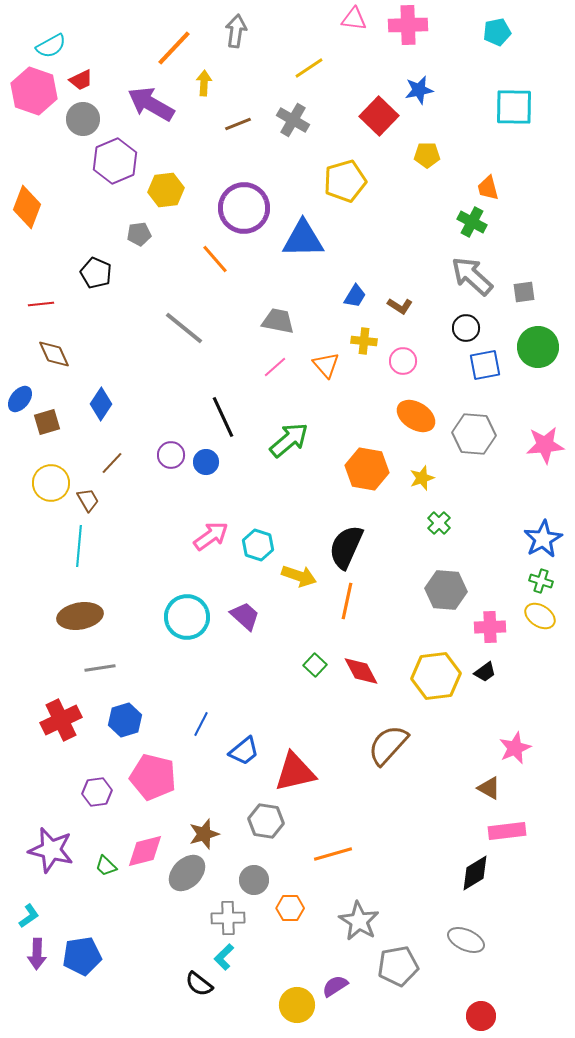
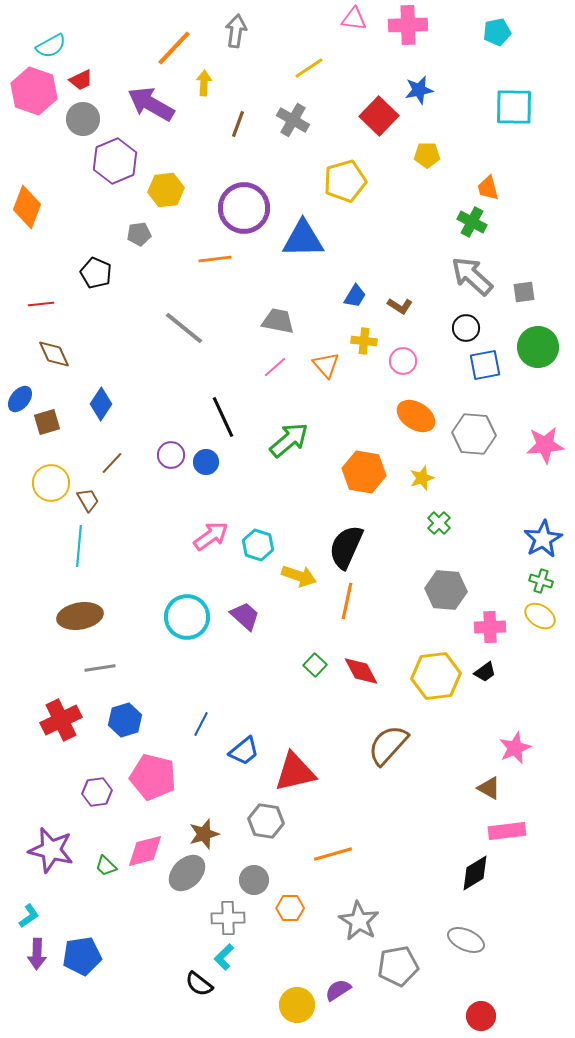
brown line at (238, 124): rotated 48 degrees counterclockwise
orange line at (215, 259): rotated 56 degrees counterclockwise
orange hexagon at (367, 469): moved 3 px left, 3 px down
purple semicircle at (335, 986): moved 3 px right, 4 px down
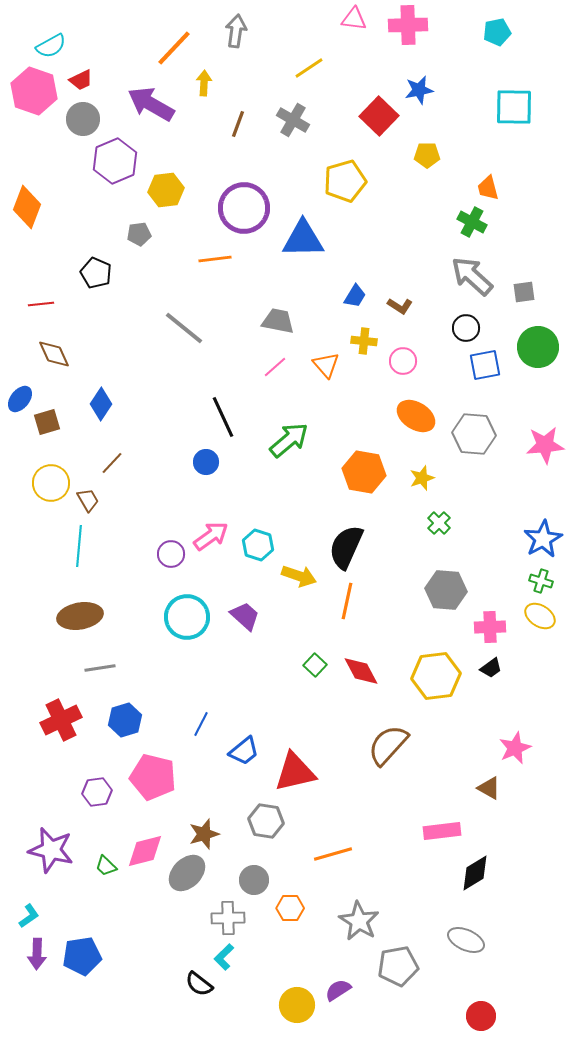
purple circle at (171, 455): moved 99 px down
black trapezoid at (485, 672): moved 6 px right, 4 px up
pink rectangle at (507, 831): moved 65 px left
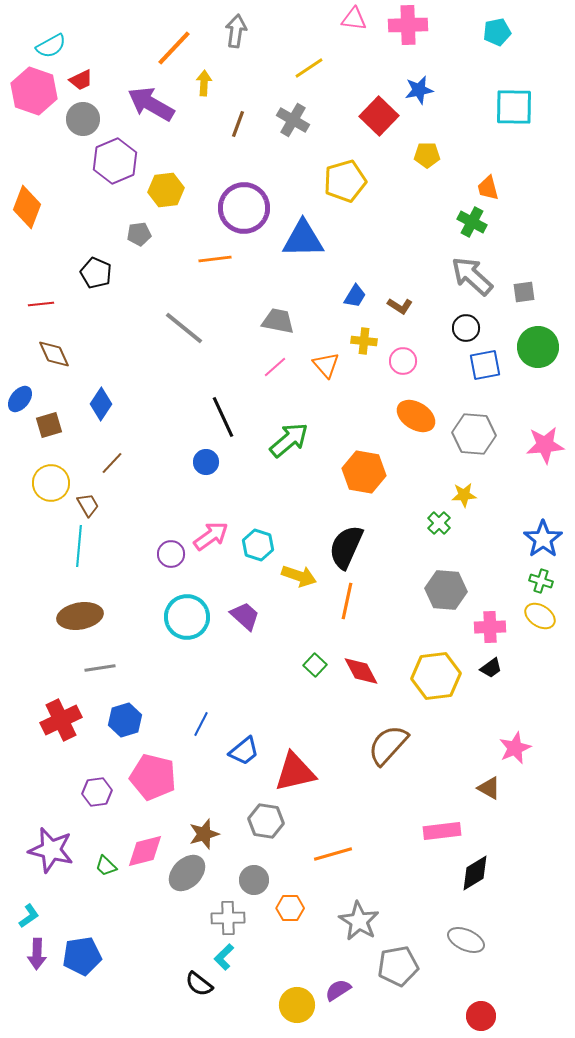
brown square at (47, 422): moved 2 px right, 3 px down
yellow star at (422, 478): moved 42 px right, 17 px down; rotated 15 degrees clockwise
brown trapezoid at (88, 500): moved 5 px down
blue star at (543, 539): rotated 6 degrees counterclockwise
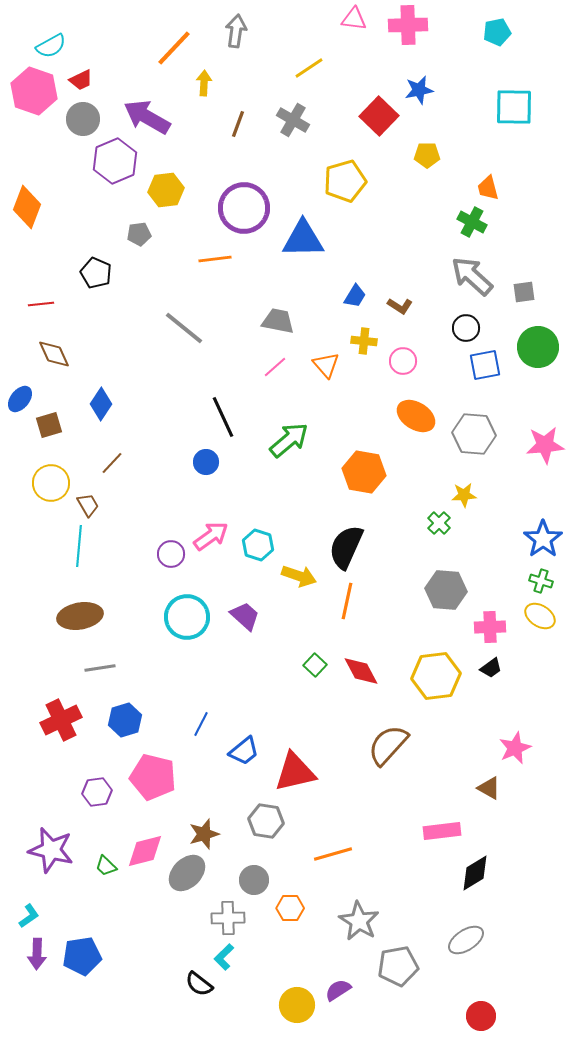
purple arrow at (151, 104): moved 4 px left, 13 px down
gray ellipse at (466, 940): rotated 57 degrees counterclockwise
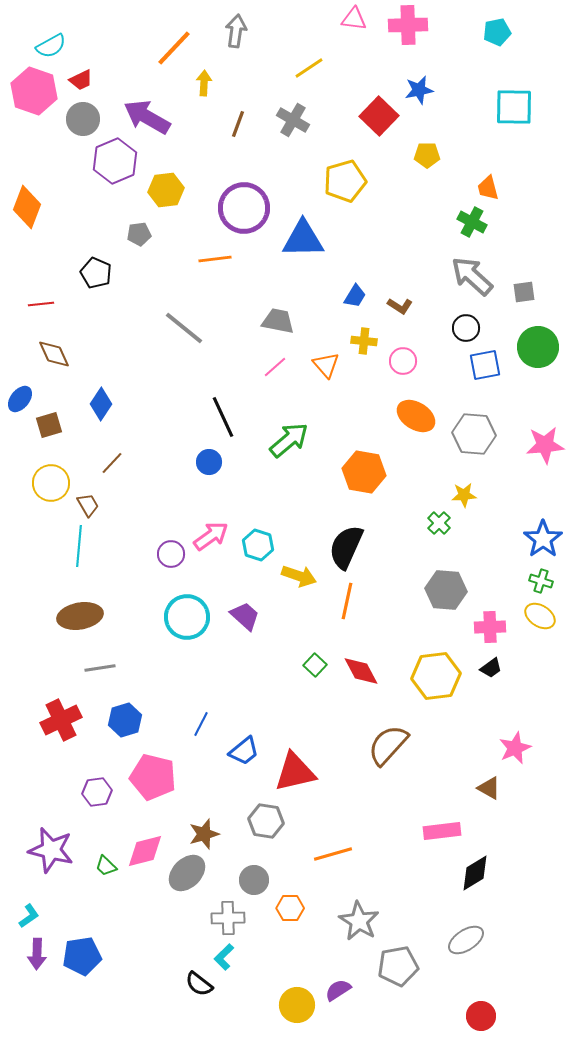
blue circle at (206, 462): moved 3 px right
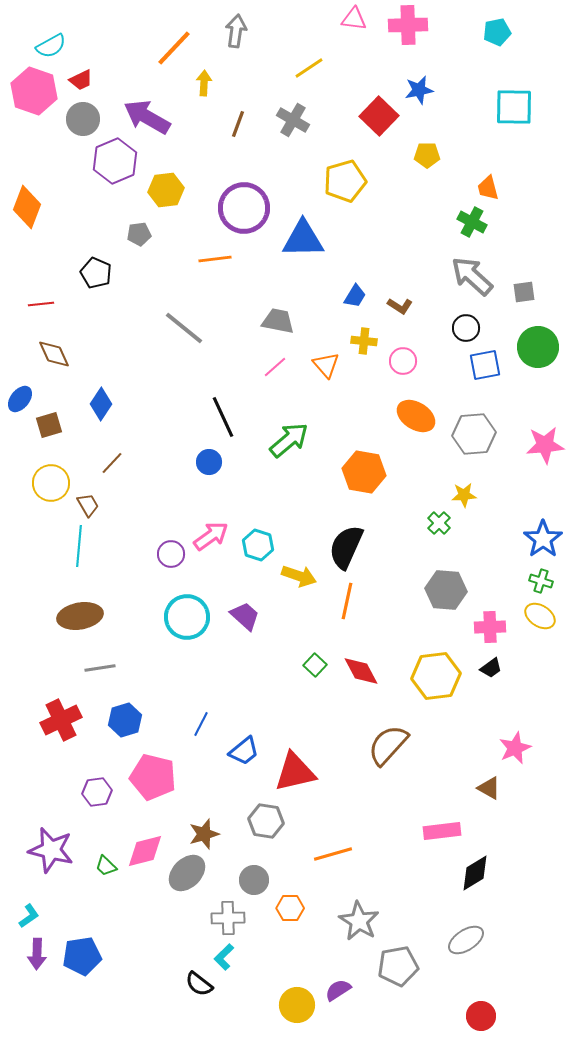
gray hexagon at (474, 434): rotated 9 degrees counterclockwise
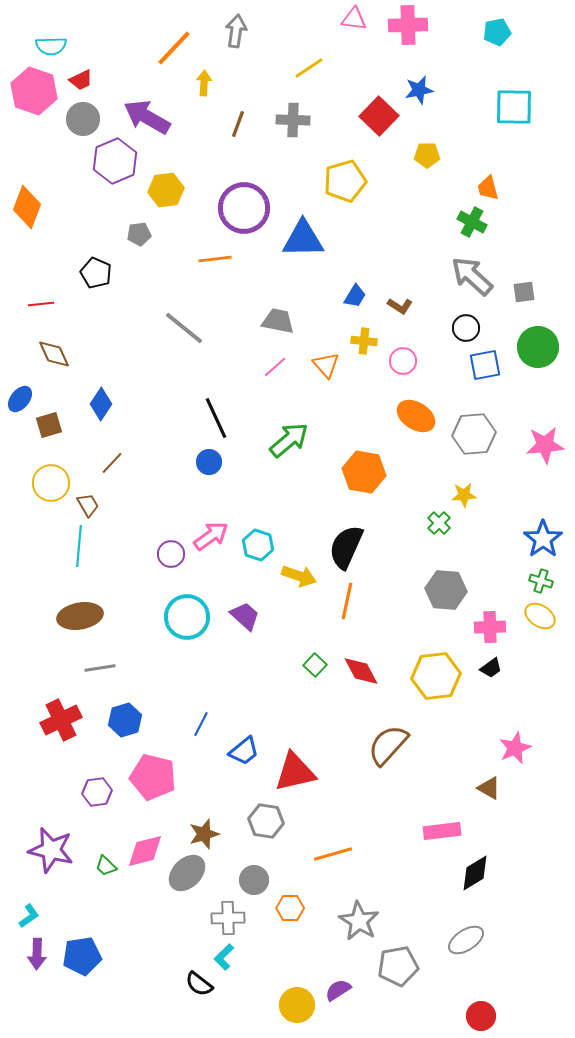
cyan semicircle at (51, 46): rotated 28 degrees clockwise
gray cross at (293, 120): rotated 28 degrees counterclockwise
black line at (223, 417): moved 7 px left, 1 px down
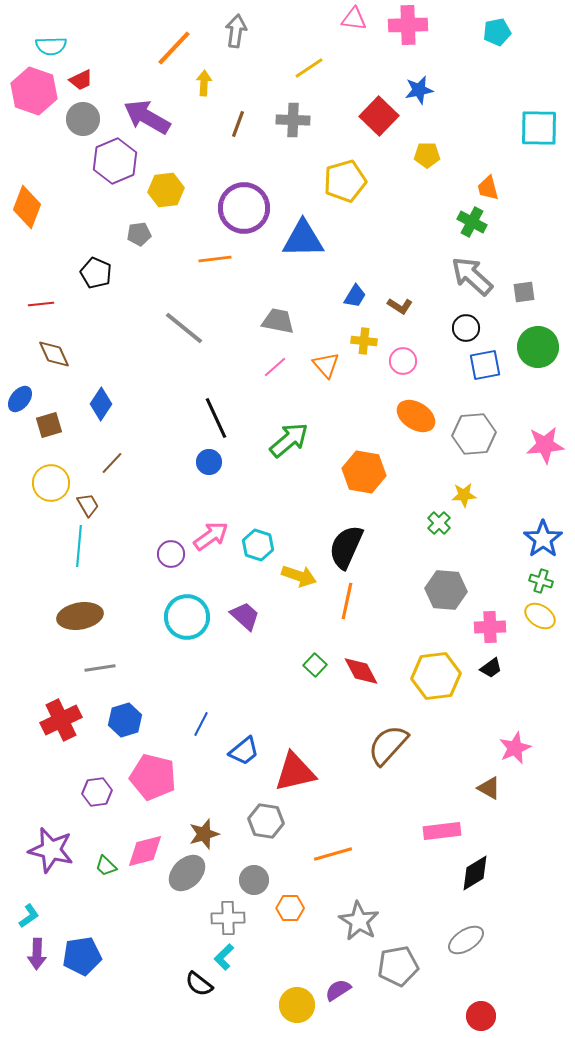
cyan square at (514, 107): moved 25 px right, 21 px down
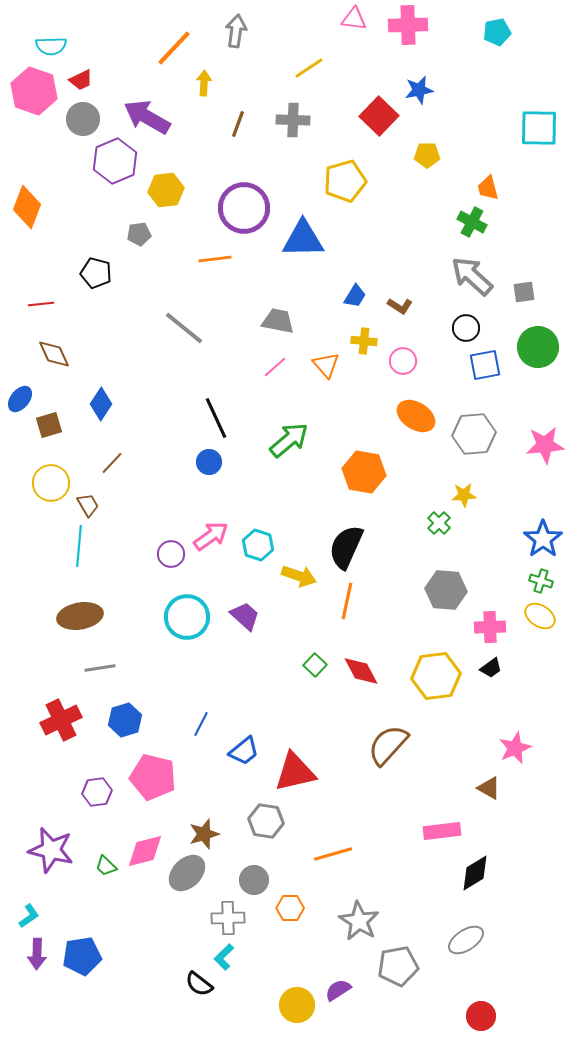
black pentagon at (96, 273): rotated 8 degrees counterclockwise
